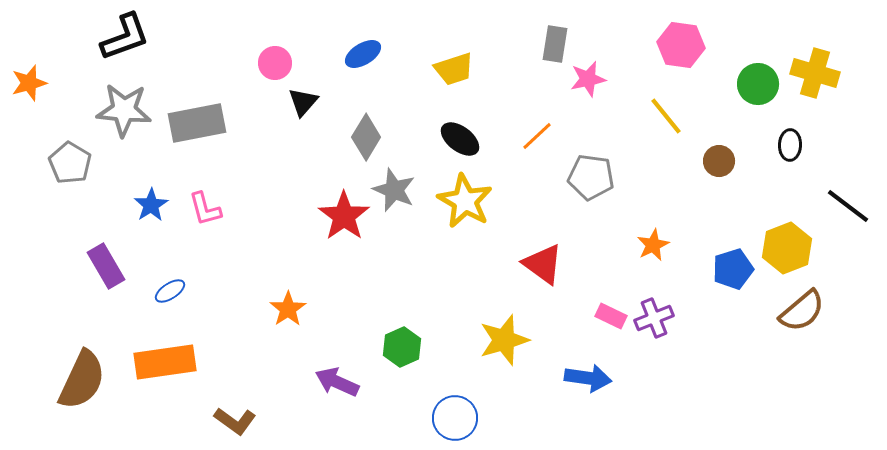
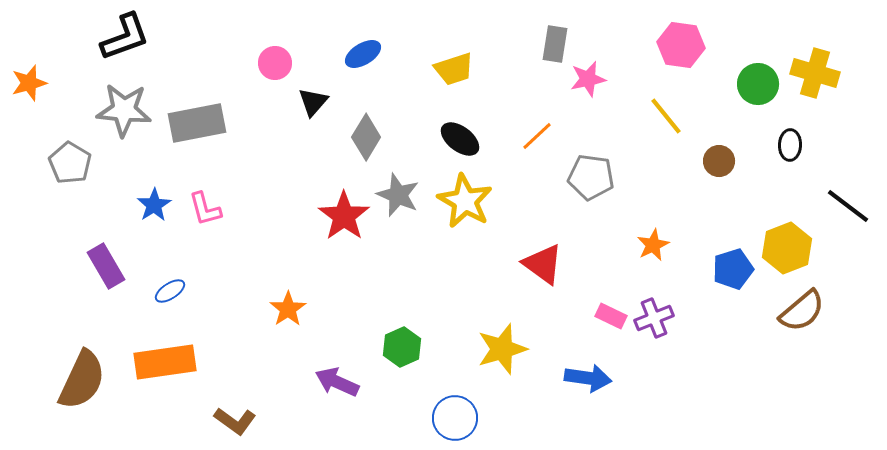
black triangle at (303, 102): moved 10 px right
gray star at (394, 190): moved 4 px right, 5 px down
blue star at (151, 205): moved 3 px right
yellow star at (504, 340): moved 2 px left, 9 px down
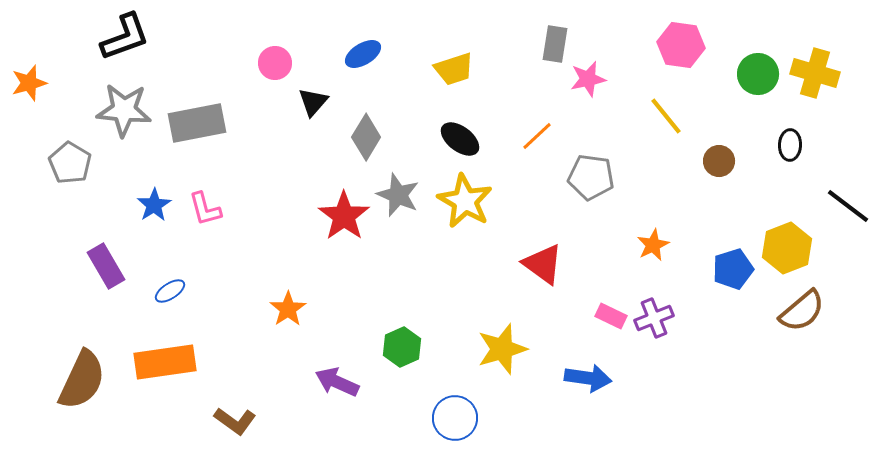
green circle at (758, 84): moved 10 px up
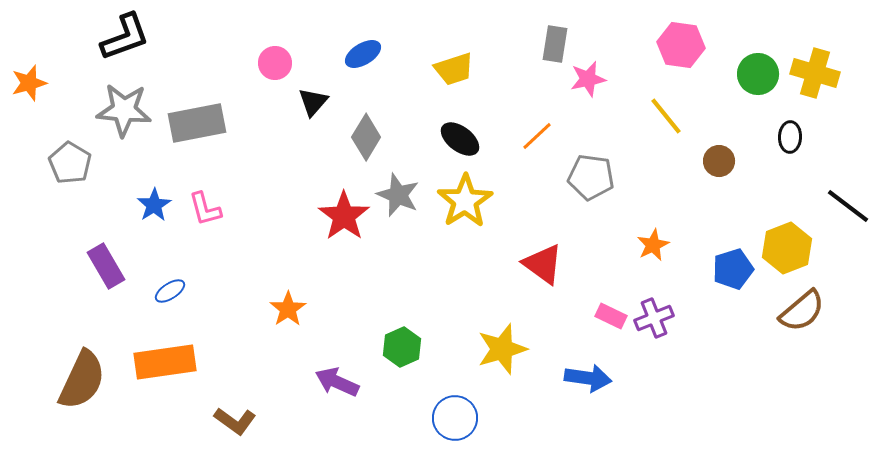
black ellipse at (790, 145): moved 8 px up
yellow star at (465, 201): rotated 10 degrees clockwise
